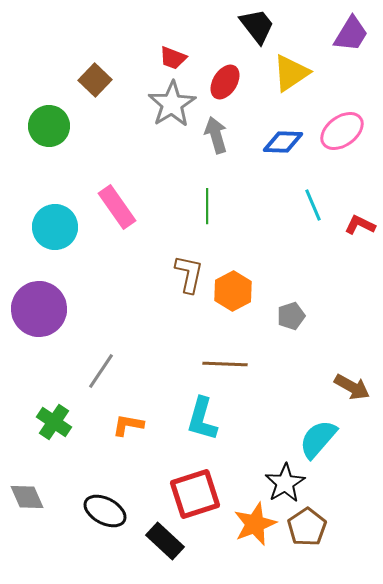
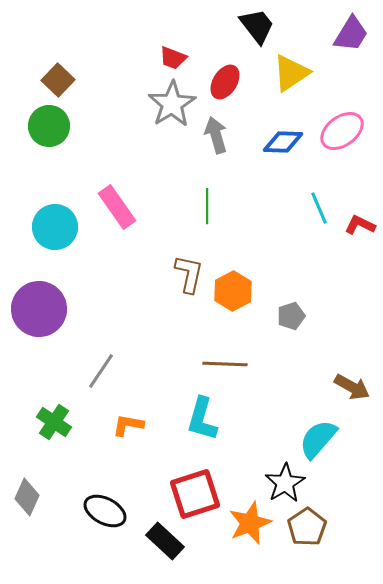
brown square: moved 37 px left
cyan line: moved 6 px right, 3 px down
gray diamond: rotated 48 degrees clockwise
orange star: moved 5 px left, 1 px up
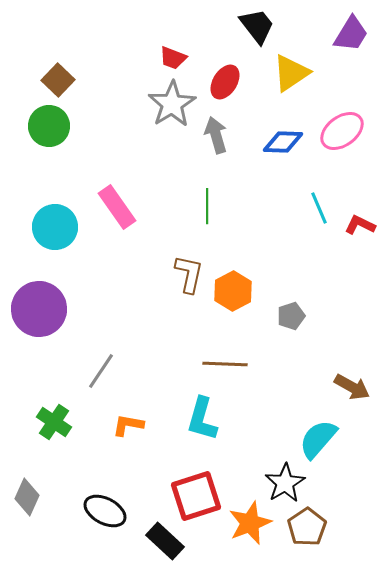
red square: moved 1 px right, 2 px down
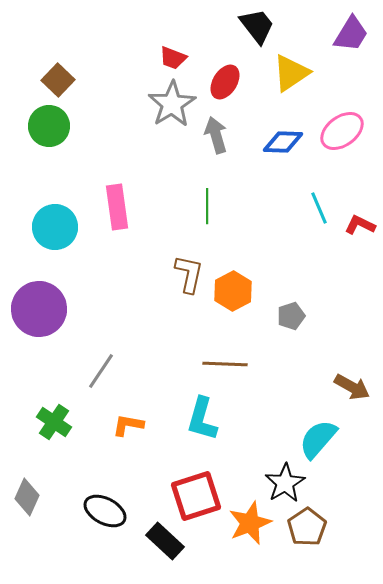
pink rectangle: rotated 27 degrees clockwise
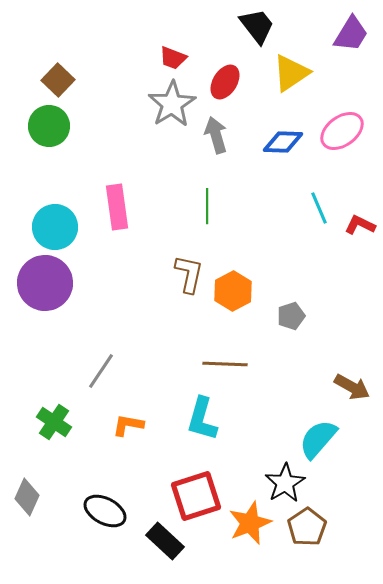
purple circle: moved 6 px right, 26 px up
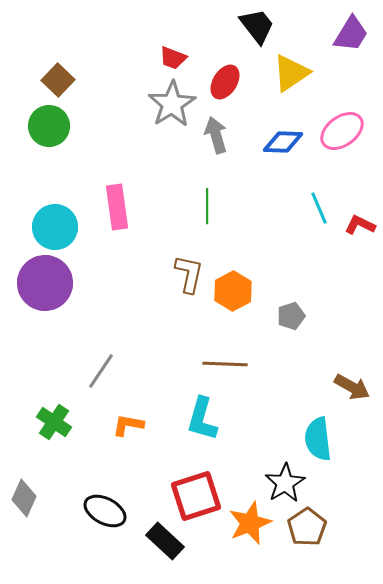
cyan semicircle: rotated 48 degrees counterclockwise
gray diamond: moved 3 px left, 1 px down
